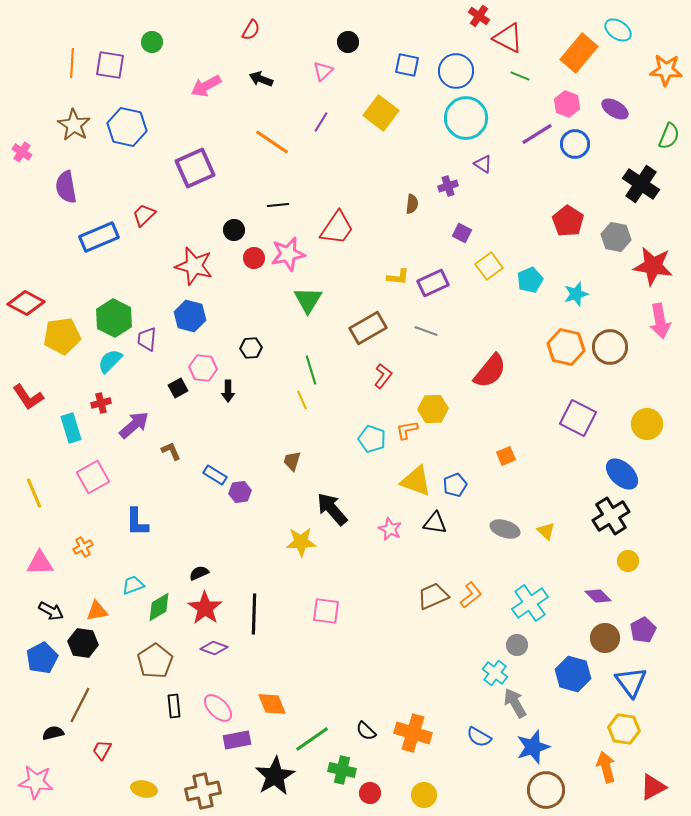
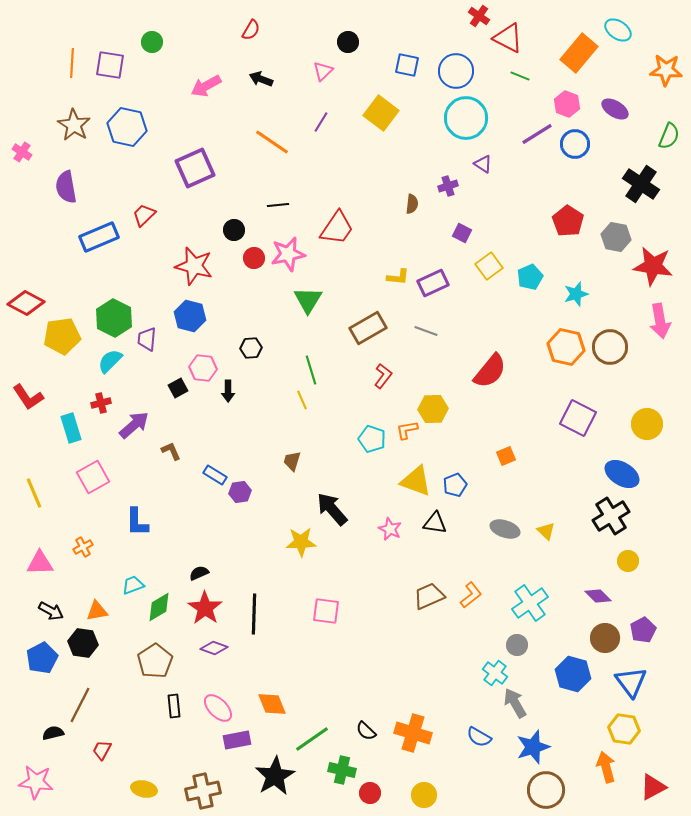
cyan pentagon at (530, 280): moved 3 px up
blue ellipse at (622, 474): rotated 12 degrees counterclockwise
brown trapezoid at (433, 596): moved 4 px left
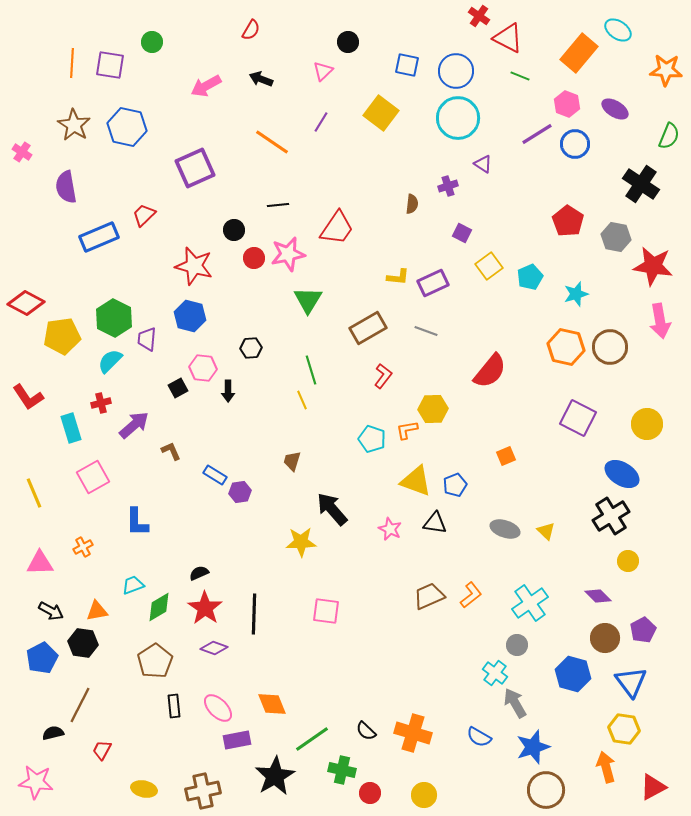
cyan circle at (466, 118): moved 8 px left
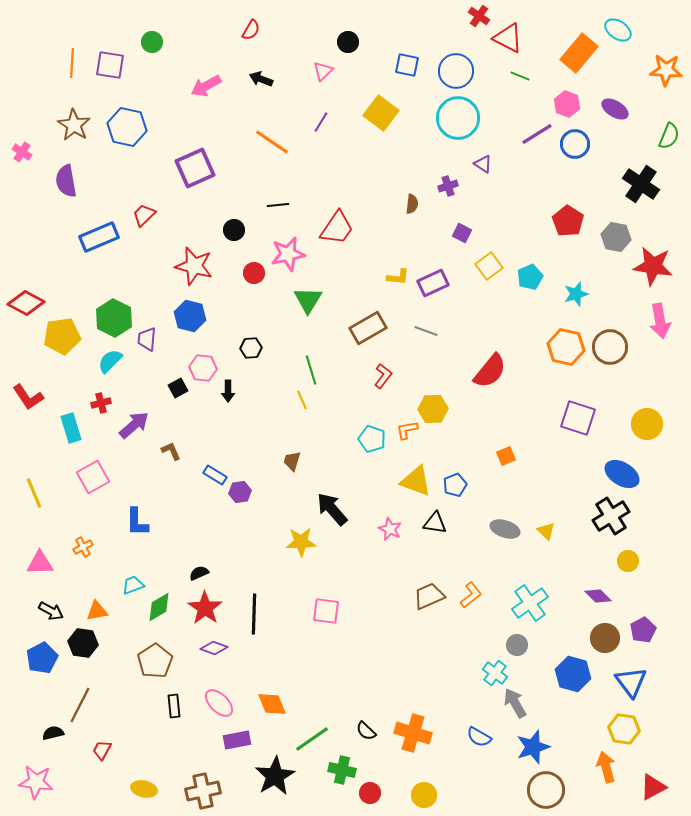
purple semicircle at (66, 187): moved 6 px up
red circle at (254, 258): moved 15 px down
purple square at (578, 418): rotated 9 degrees counterclockwise
pink ellipse at (218, 708): moved 1 px right, 5 px up
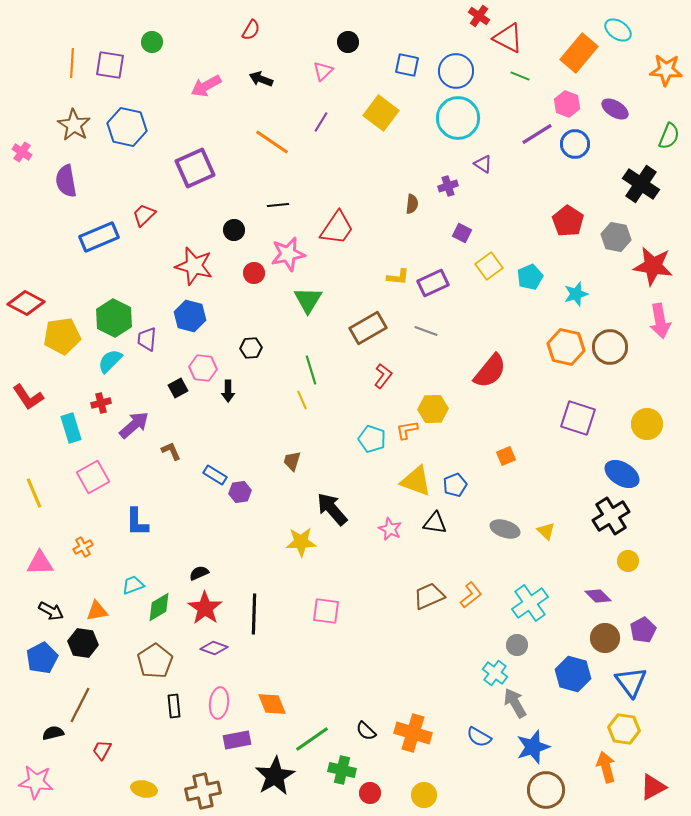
pink ellipse at (219, 703): rotated 52 degrees clockwise
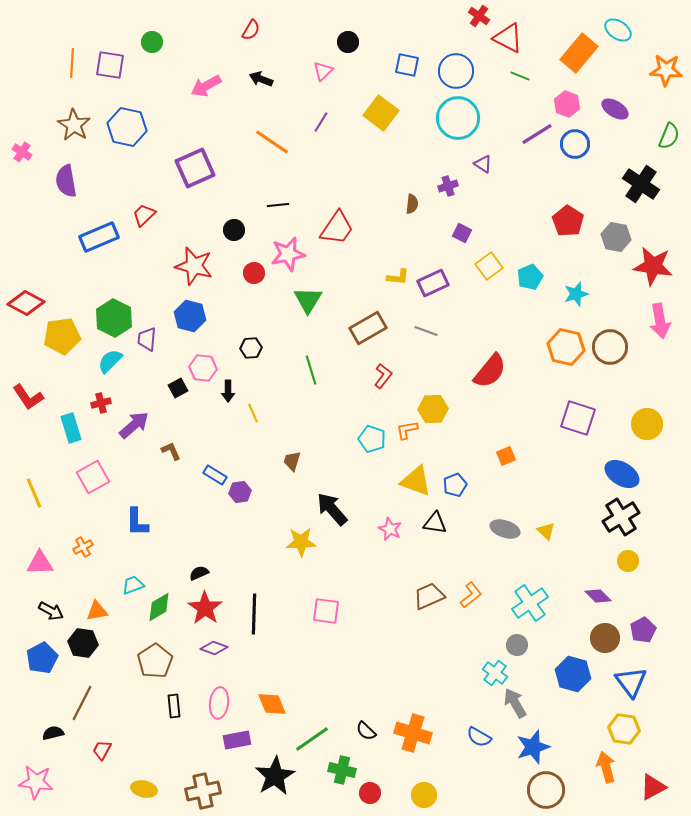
yellow line at (302, 400): moved 49 px left, 13 px down
black cross at (611, 516): moved 10 px right, 1 px down
brown line at (80, 705): moved 2 px right, 2 px up
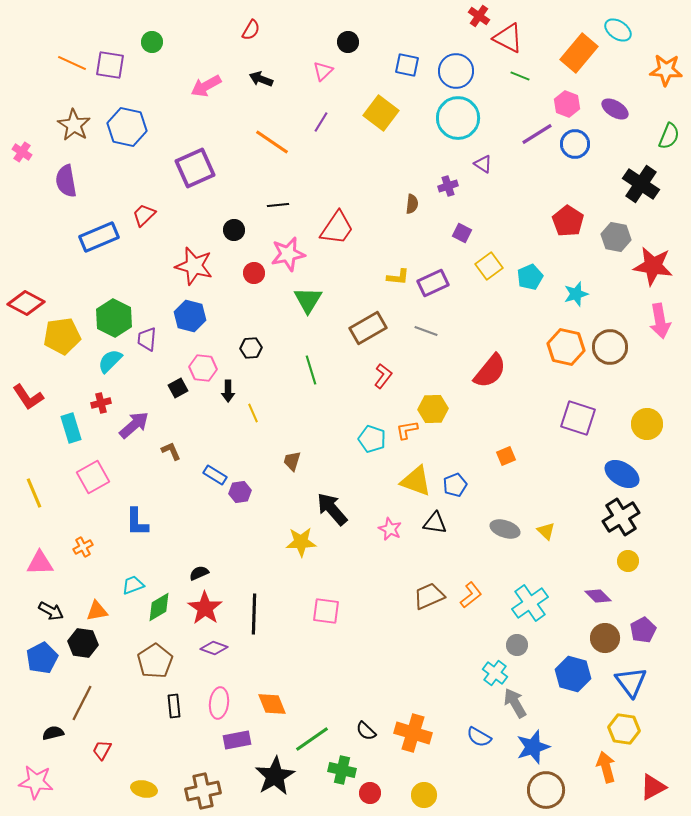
orange line at (72, 63): rotated 68 degrees counterclockwise
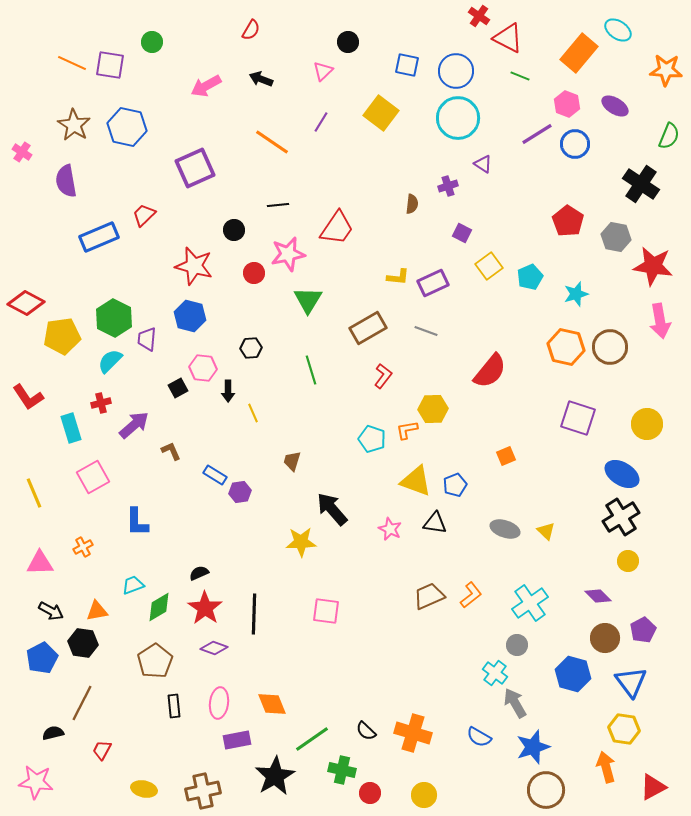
purple ellipse at (615, 109): moved 3 px up
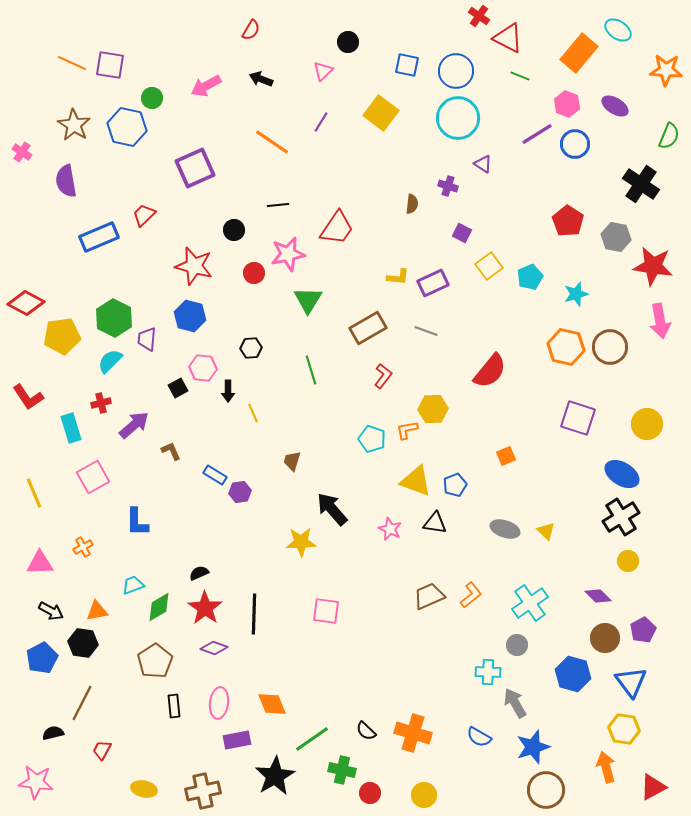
green circle at (152, 42): moved 56 px down
purple cross at (448, 186): rotated 36 degrees clockwise
cyan cross at (495, 673): moved 7 px left, 1 px up; rotated 35 degrees counterclockwise
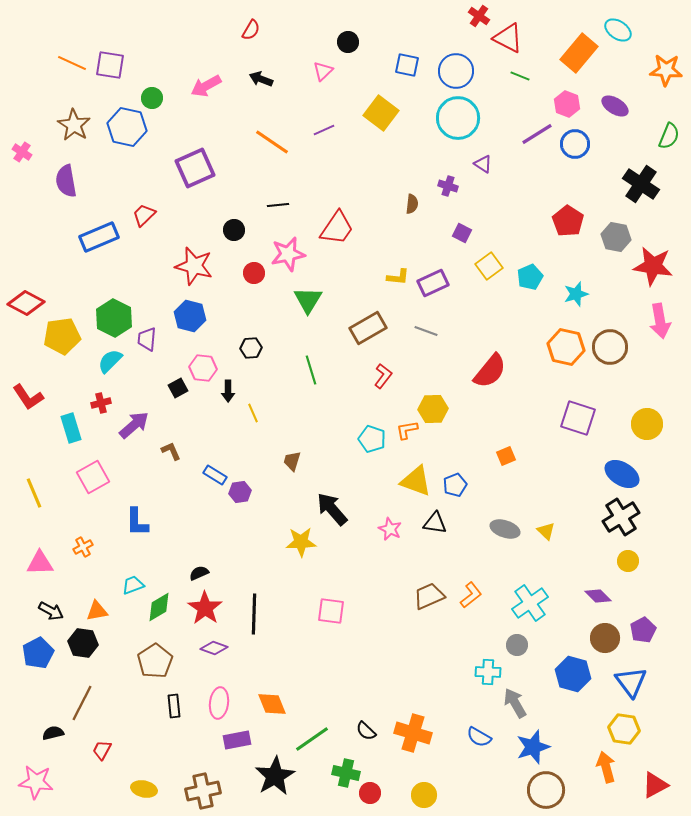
purple line at (321, 122): moved 3 px right, 8 px down; rotated 35 degrees clockwise
pink square at (326, 611): moved 5 px right
blue pentagon at (42, 658): moved 4 px left, 5 px up
green cross at (342, 770): moved 4 px right, 3 px down
red triangle at (653, 787): moved 2 px right, 2 px up
